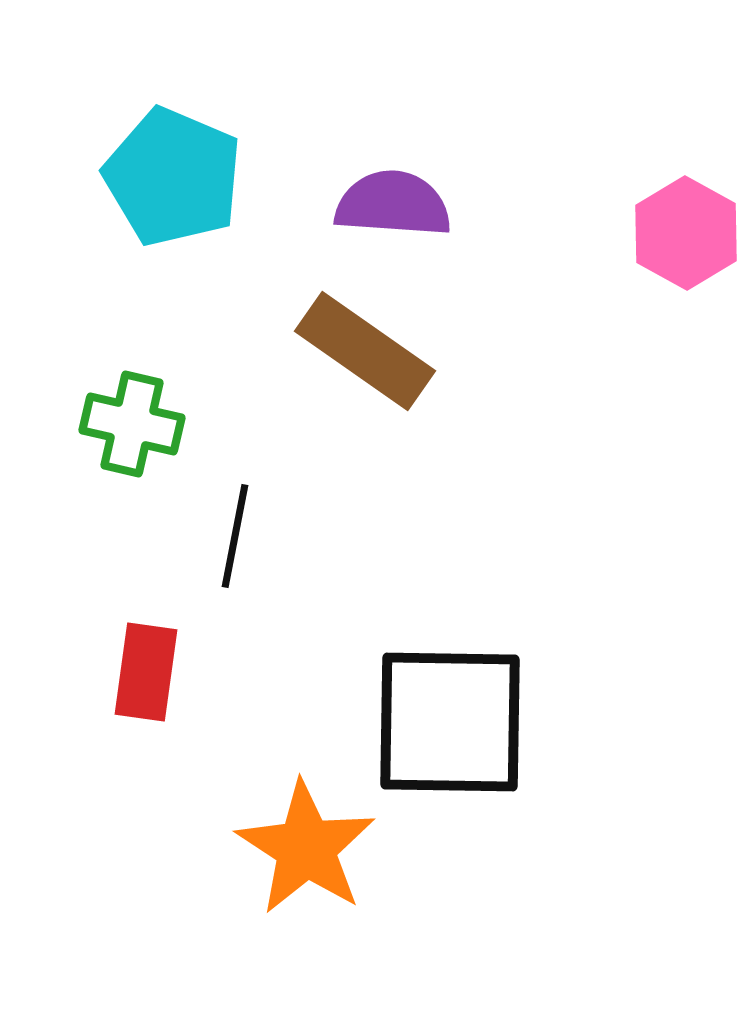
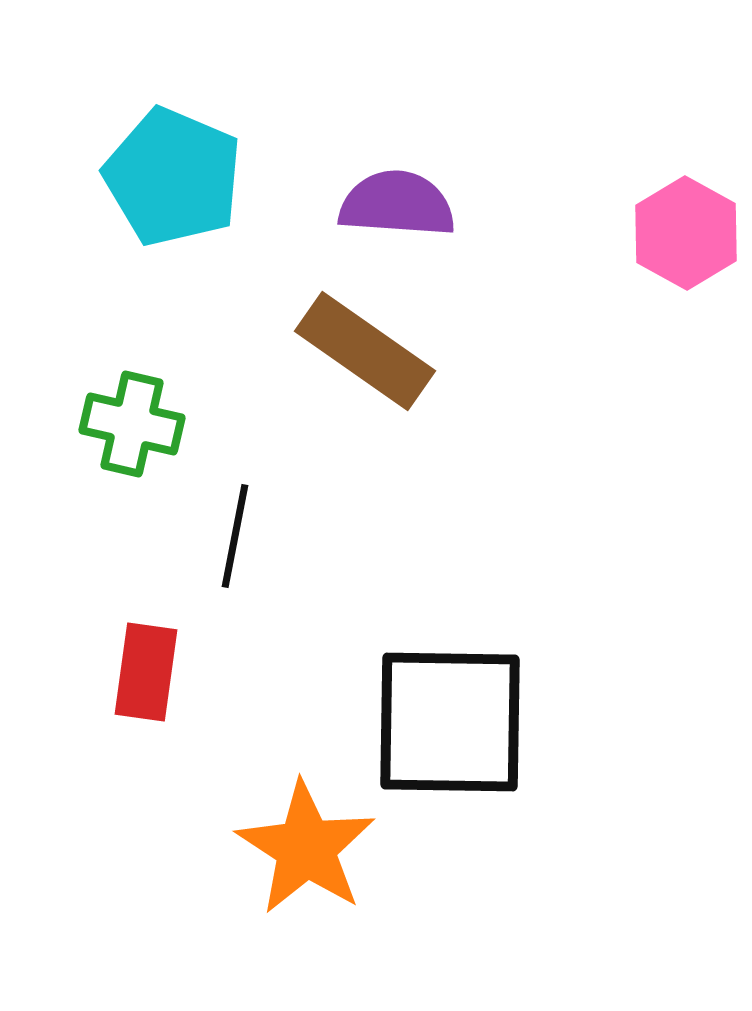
purple semicircle: moved 4 px right
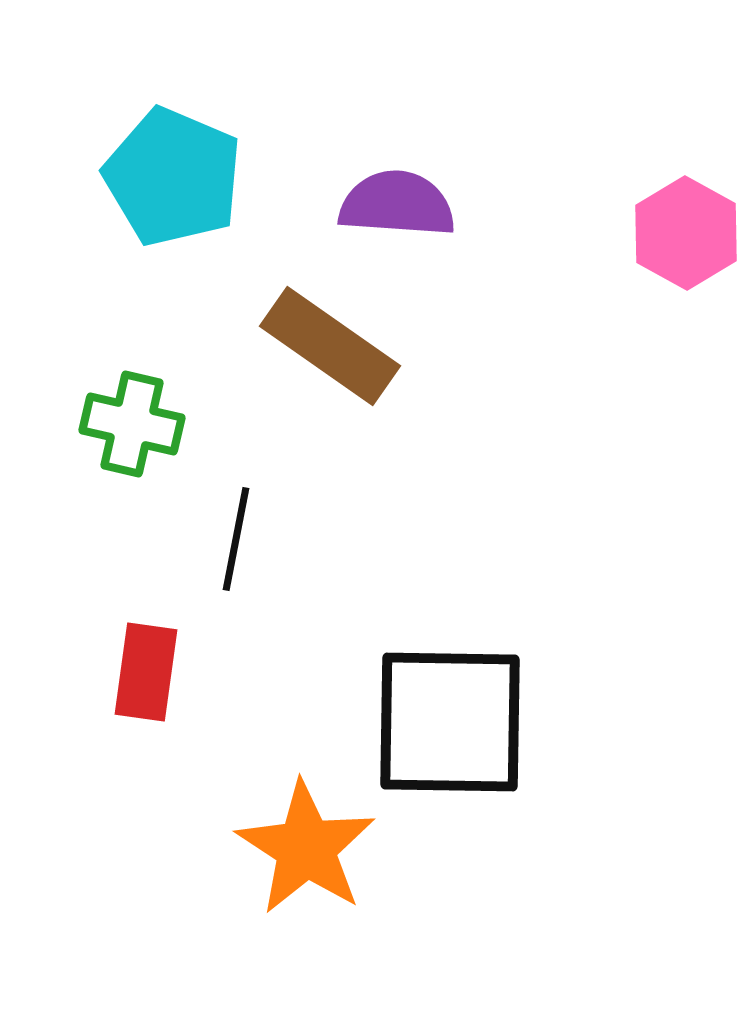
brown rectangle: moved 35 px left, 5 px up
black line: moved 1 px right, 3 px down
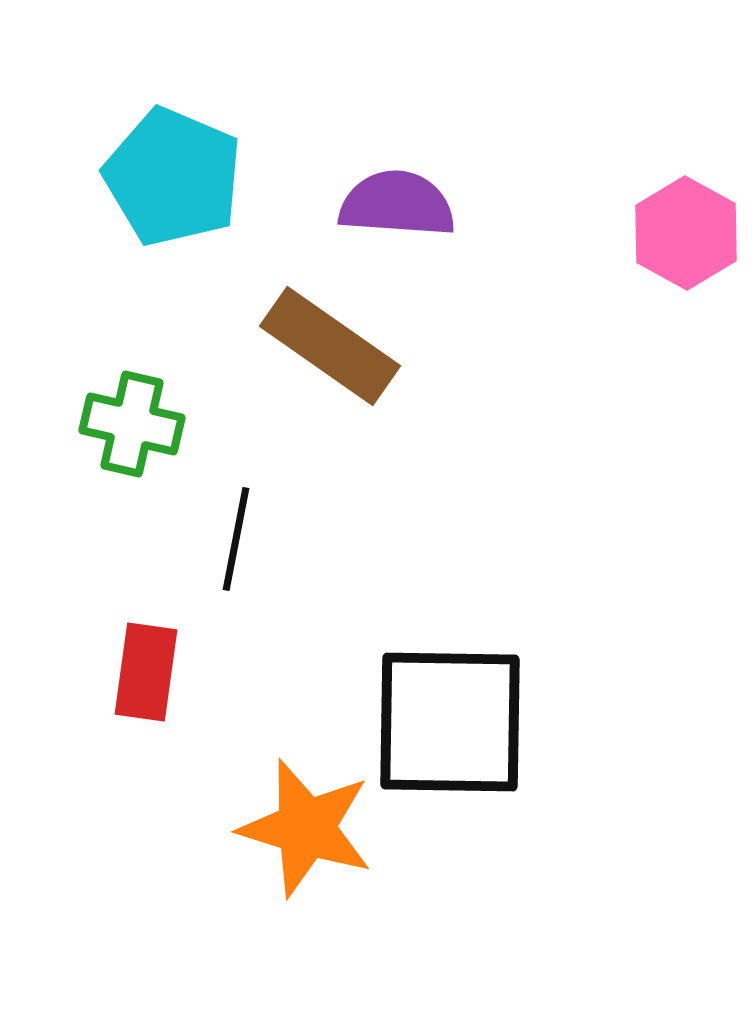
orange star: moved 20 px up; rotated 16 degrees counterclockwise
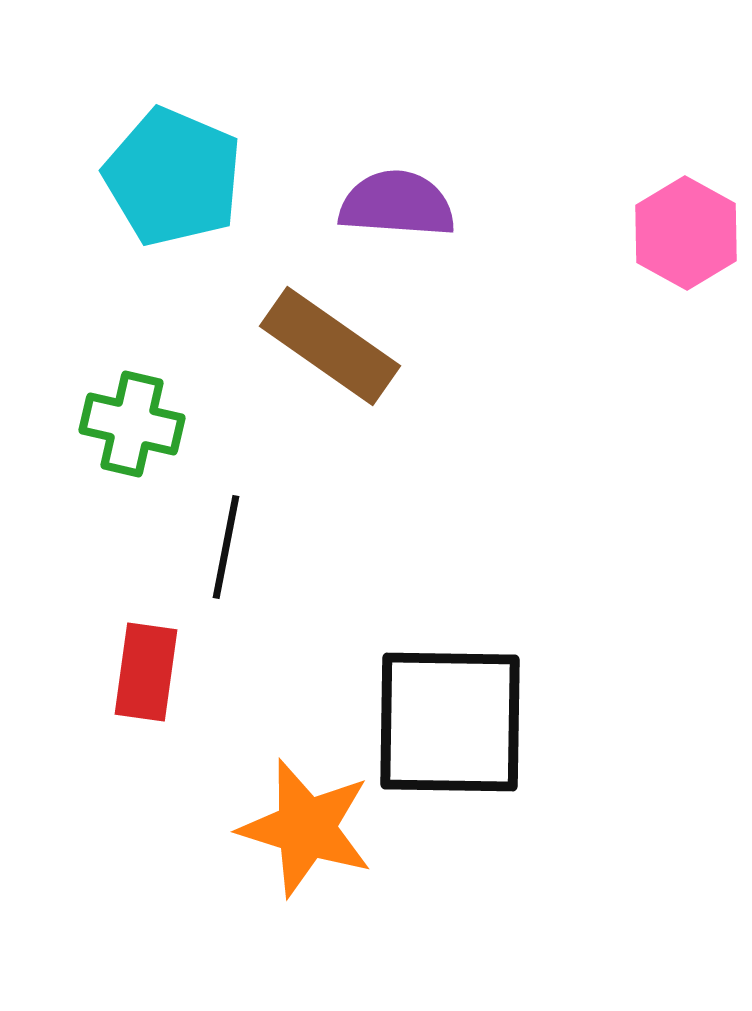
black line: moved 10 px left, 8 px down
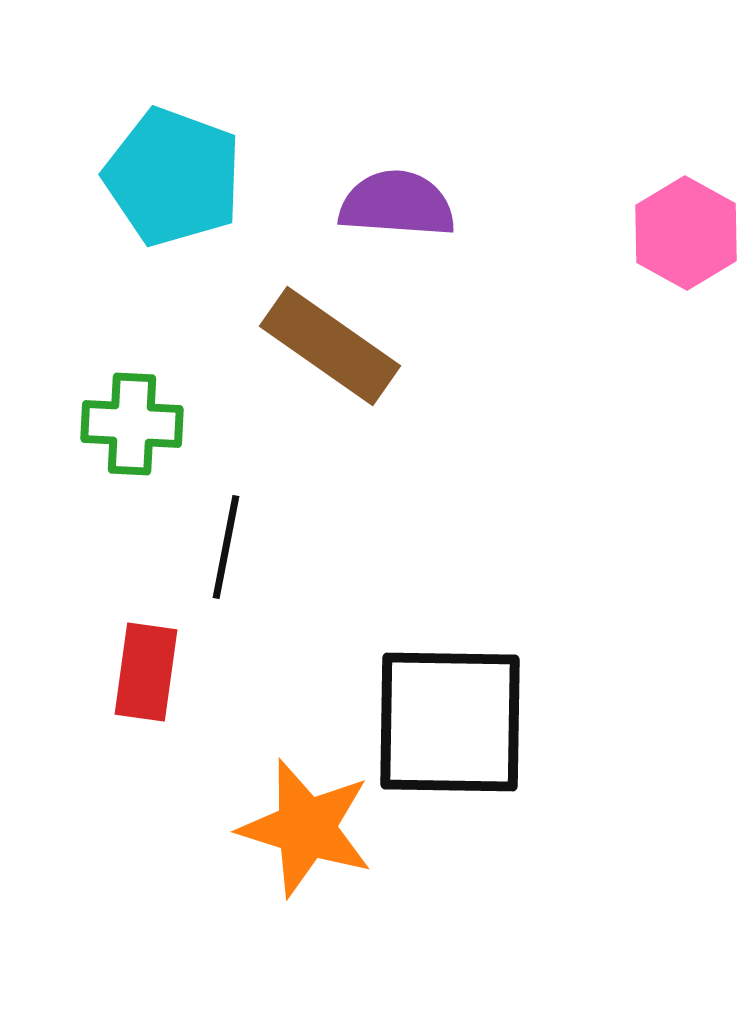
cyan pentagon: rotated 3 degrees counterclockwise
green cross: rotated 10 degrees counterclockwise
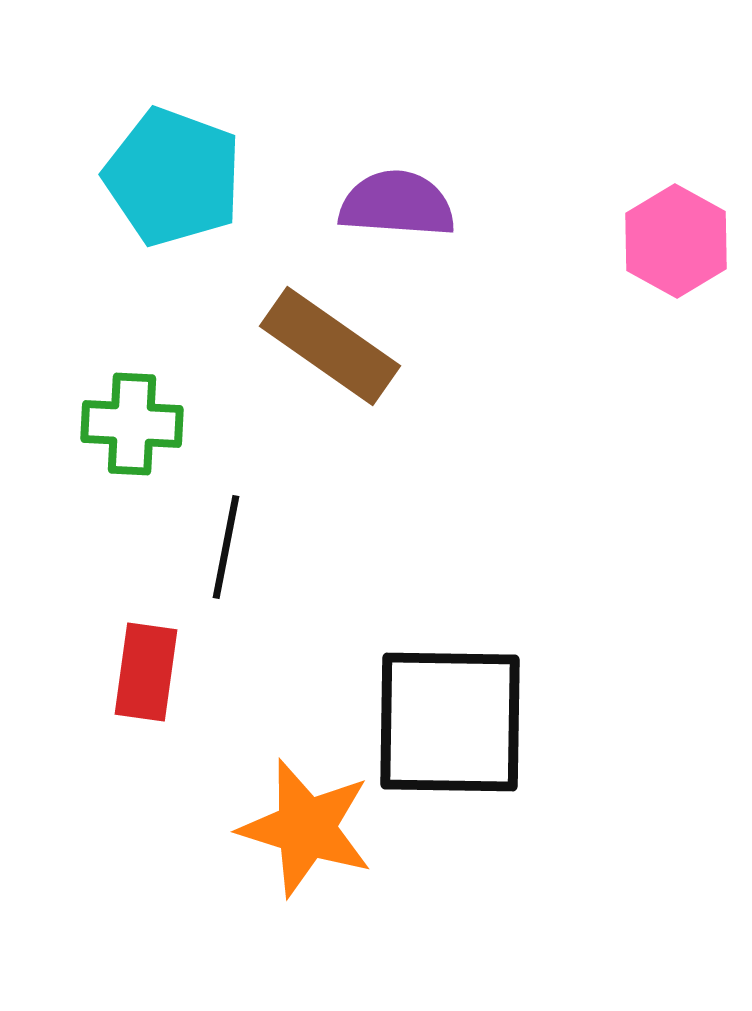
pink hexagon: moved 10 px left, 8 px down
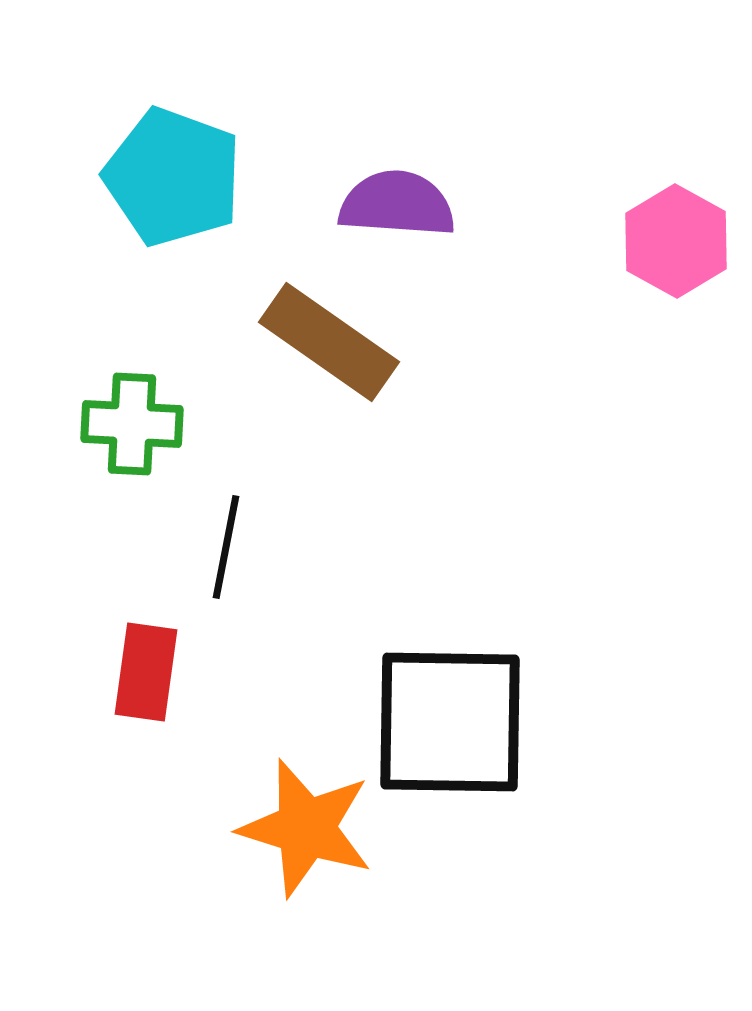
brown rectangle: moved 1 px left, 4 px up
